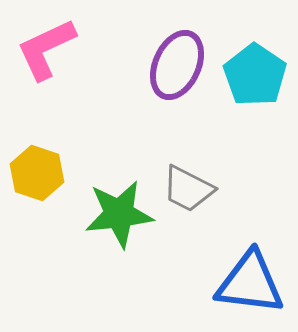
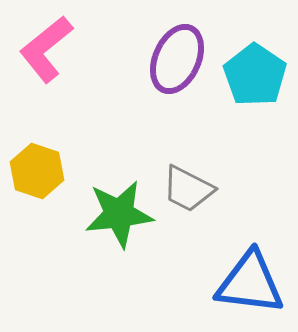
pink L-shape: rotated 14 degrees counterclockwise
purple ellipse: moved 6 px up
yellow hexagon: moved 2 px up
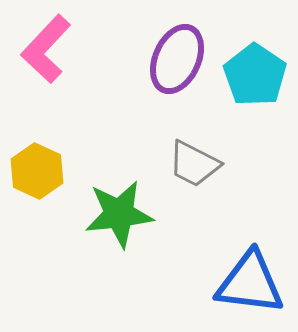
pink L-shape: rotated 8 degrees counterclockwise
yellow hexagon: rotated 6 degrees clockwise
gray trapezoid: moved 6 px right, 25 px up
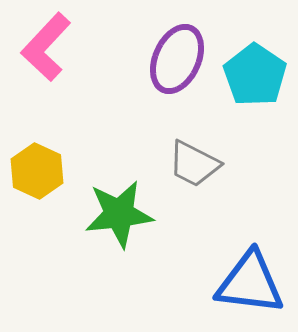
pink L-shape: moved 2 px up
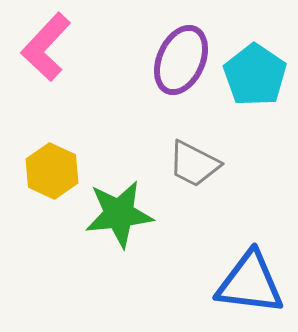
purple ellipse: moved 4 px right, 1 px down
yellow hexagon: moved 15 px right
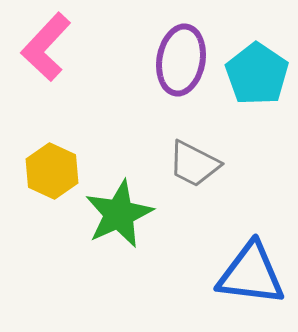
purple ellipse: rotated 14 degrees counterclockwise
cyan pentagon: moved 2 px right, 1 px up
green star: rotated 18 degrees counterclockwise
blue triangle: moved 1 px right, 9 px up
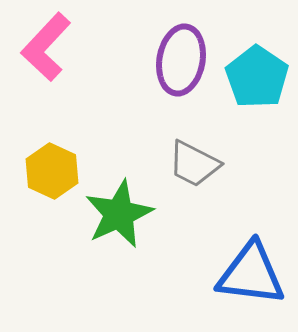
cyan pentagon: moved 3 px down
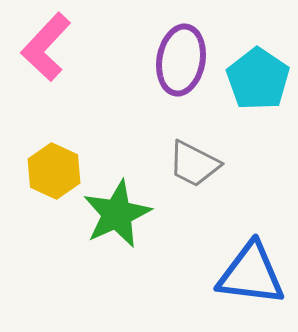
cyan pentagon: moved 1 px right, 2 px down
yellow hexagon: moved 2 px right
green star: moved 2 px left
